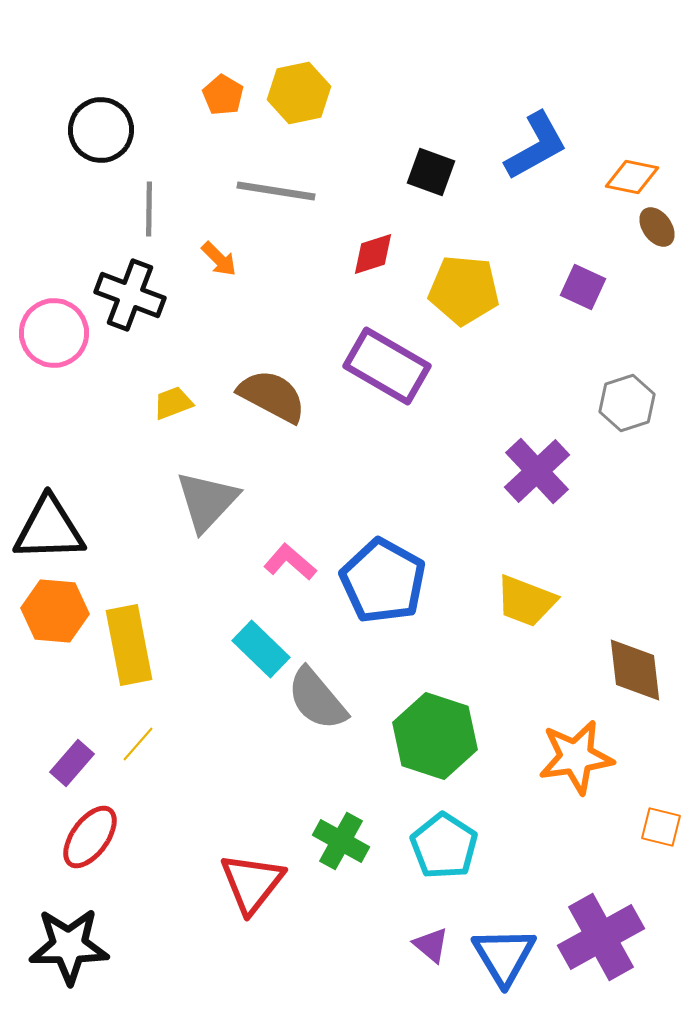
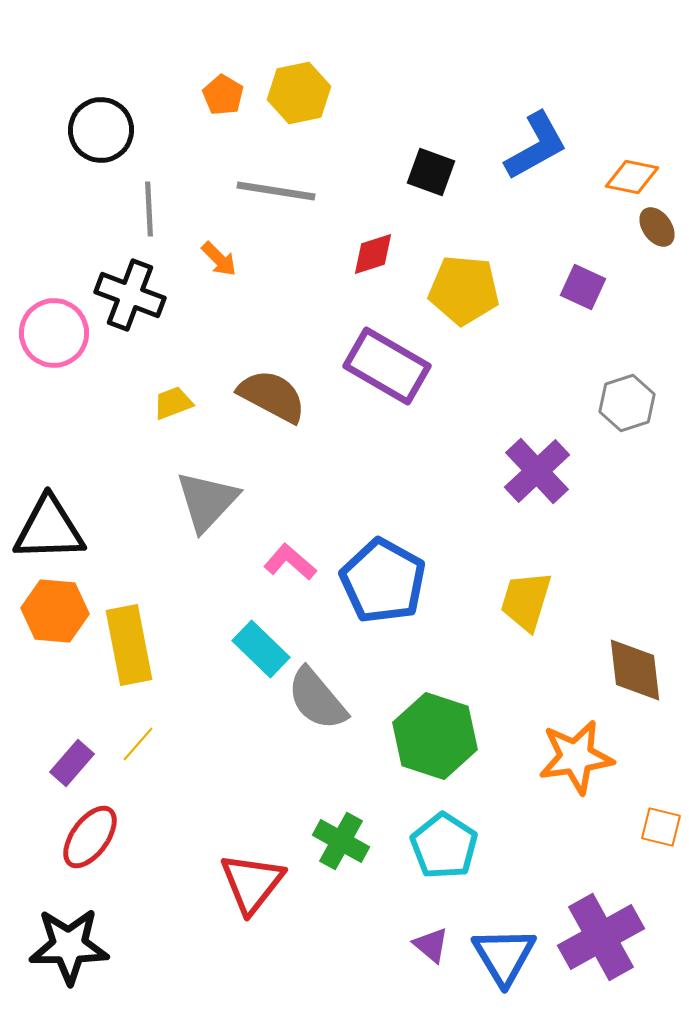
gray line at (149, 209): rotated 4 degrees counterclockwise
yellow trapezoid at (526, 601): rotated 86 degrees clockwise
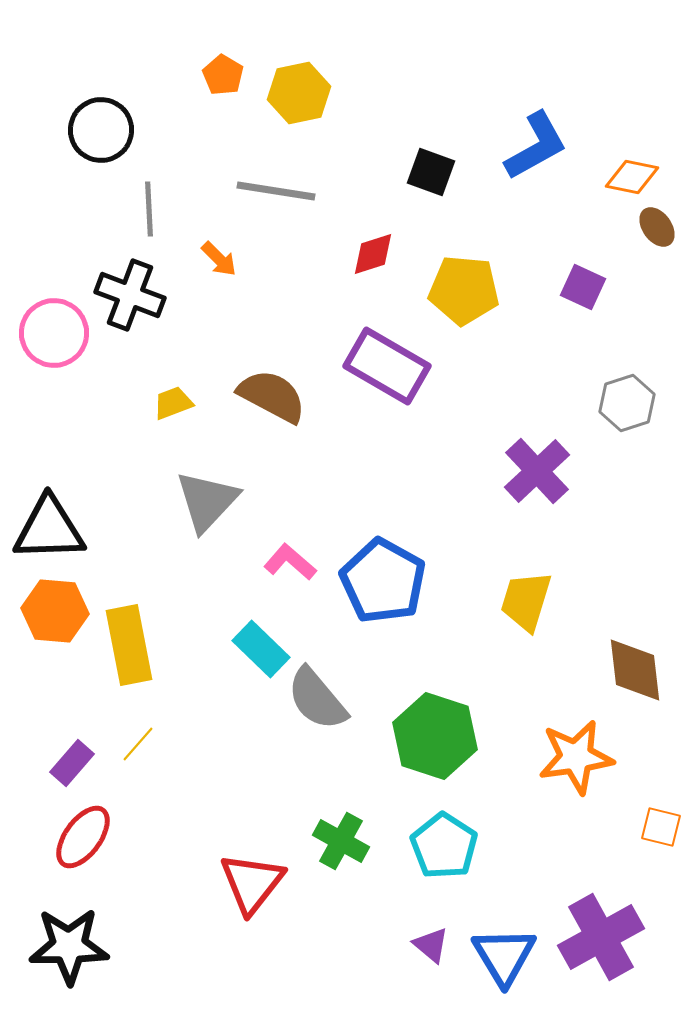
orange pentagon at (223, 95): moved 20 px up
red ellipse at (90, 837): moved 7 px left
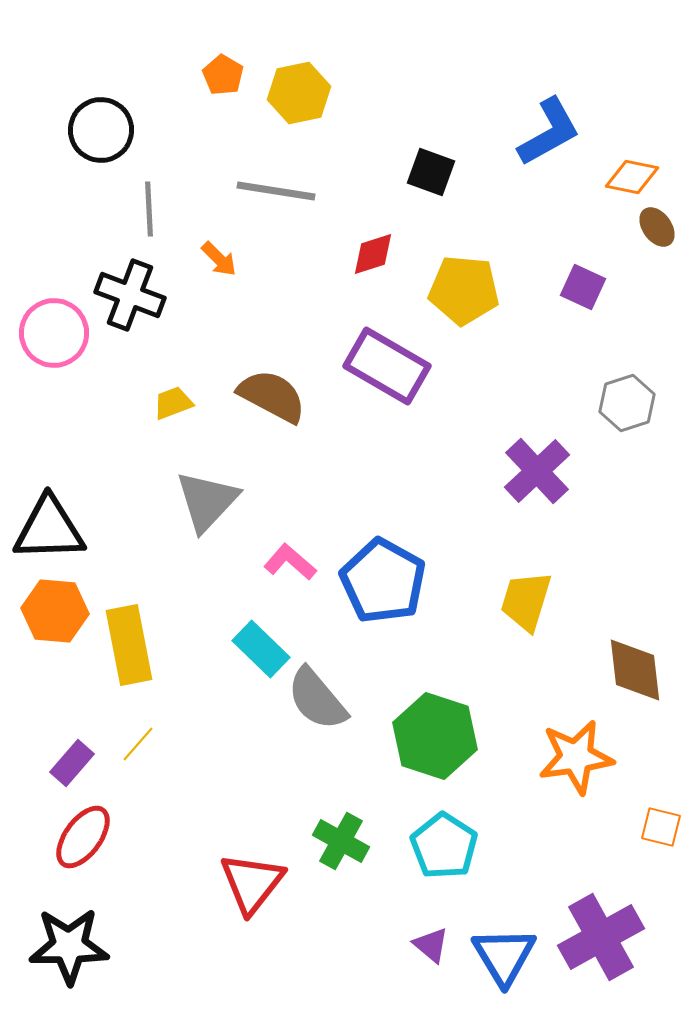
blue L-shape at (536, 146): moved 13 px right, 14 px up
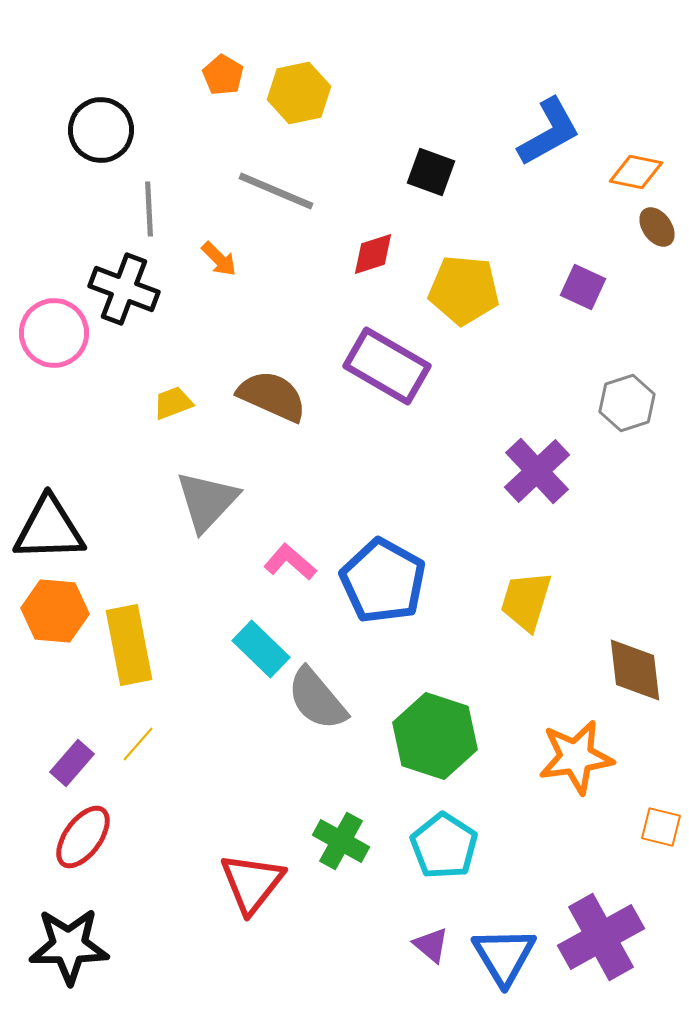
orange diamond at (632, 177): moved 4 px right, 5 px up
gray line at (276, 191): rotated 14 degrees clockwise
black cross at (130, 295): moved 6 px left, 6 px up
brown semicircle at (272, 396): rotated 4 degrees counterclockwise
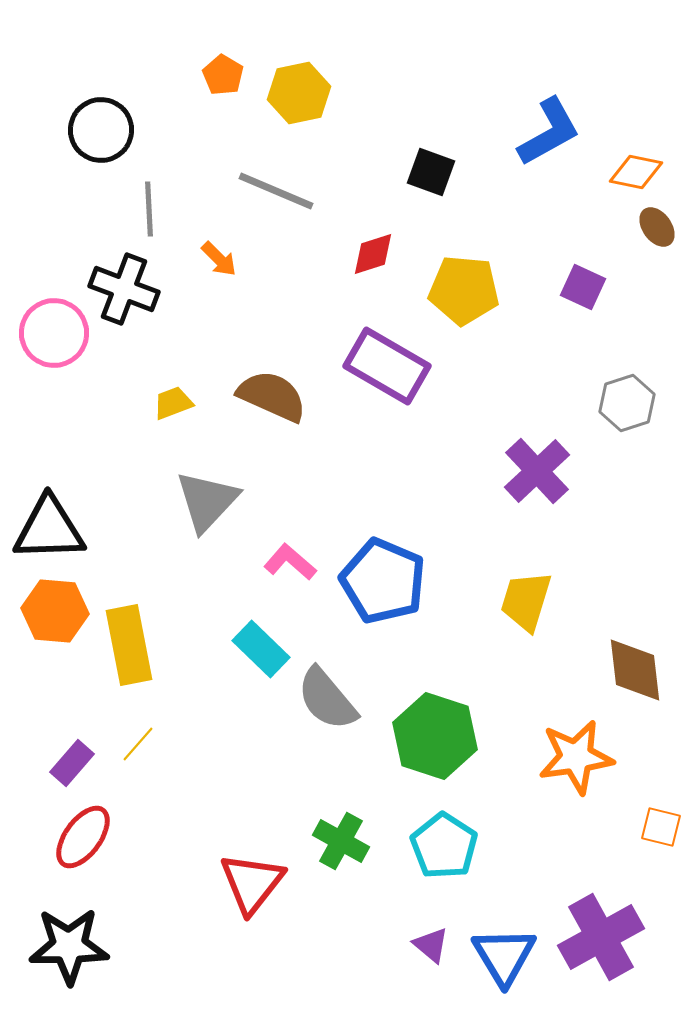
blue pentagon at (383, 581): rotated 6 degrees counterclockwise
gray semicircle at (317, 699): moved 10 px right
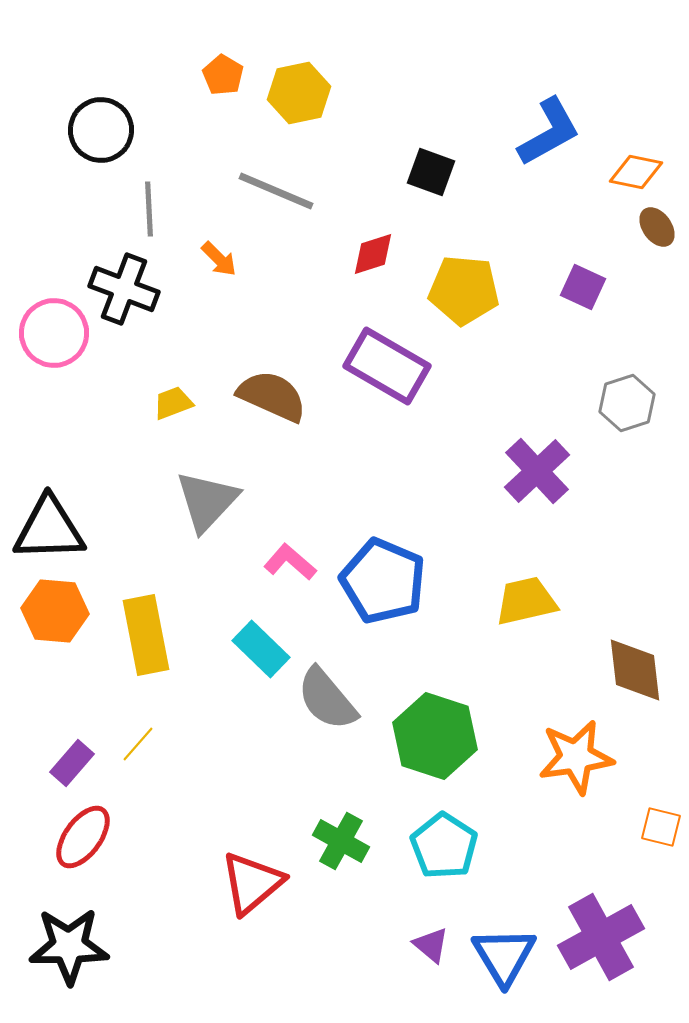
yellow trapezoid at (526, 601): rotated 60 degrees clockwise
yellow rectangle at (129, 645): moved 17 px right, 10 px up
red triangle at (252, 883): rotated 12 degrees clockwise
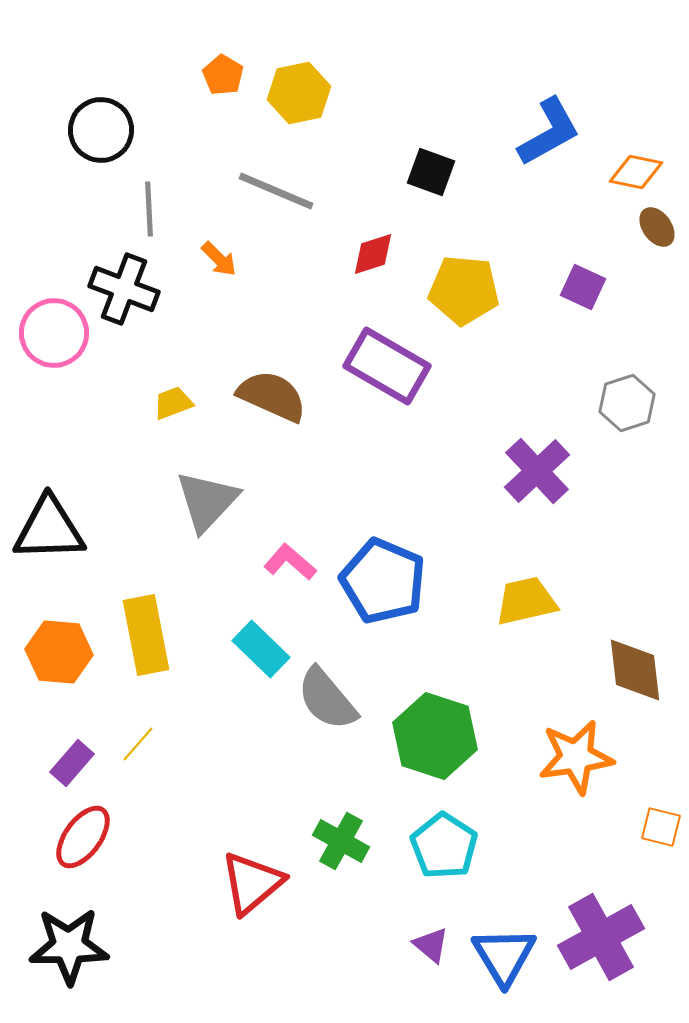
orange hexagon at (55, 611): moved 4 px right, 41 px down
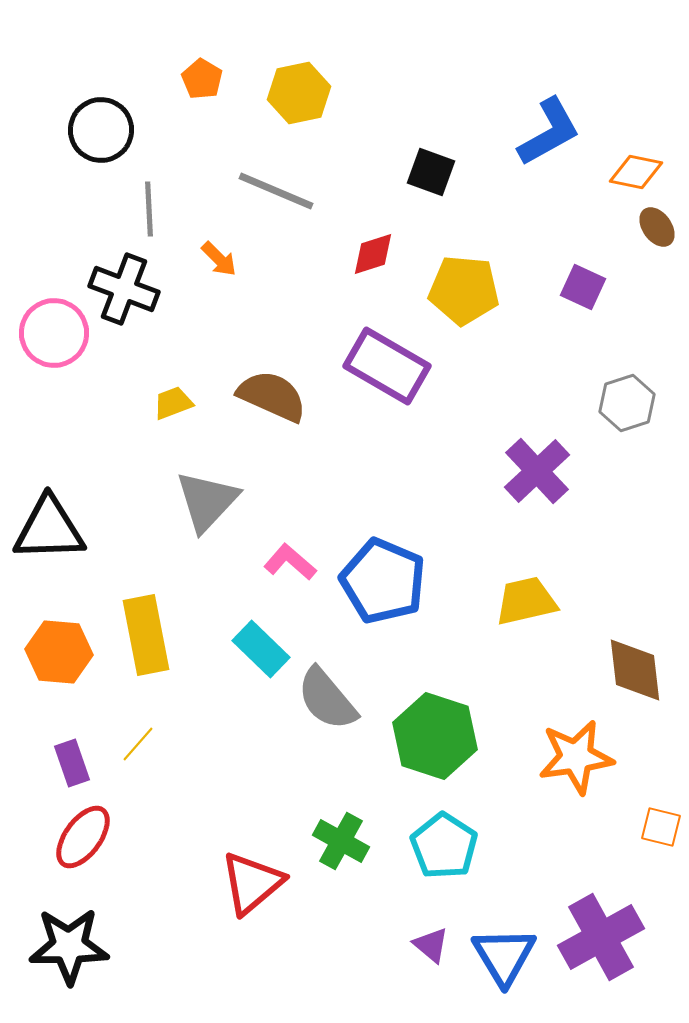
orange pentagon at (223, 75): moved 21 px left, 4 px down
purple rectangle at (72, 763): rotated 60 degrees counterclockwise
